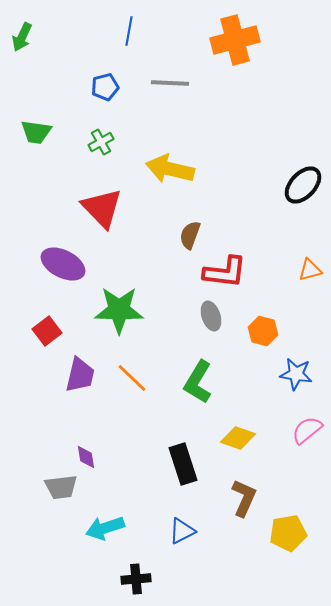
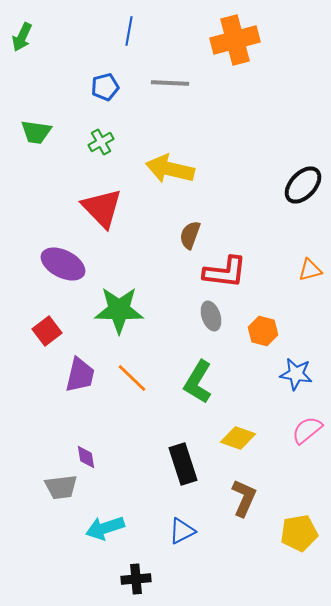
yellow pentagon: moved 11 px right
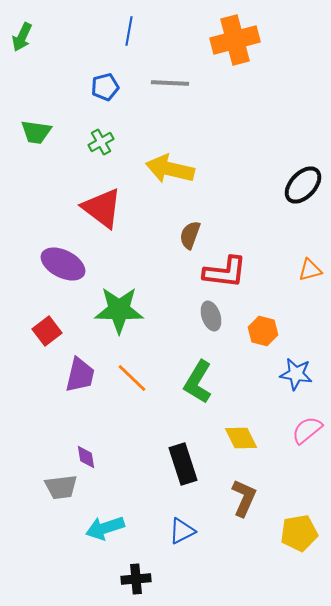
red triangle: rotated 9 degrees counterclockwise
yellow diamond: moved 3 px right; rotated 44 degrees clockwise
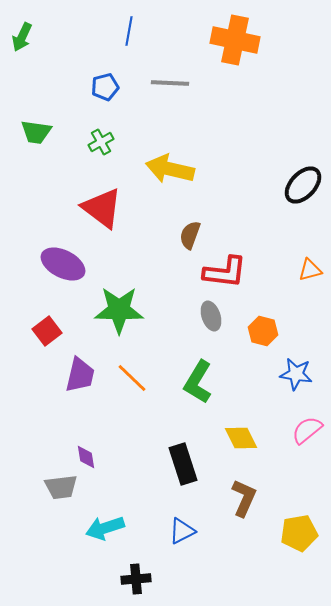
orange cross: rotated 27 degrees clockwise
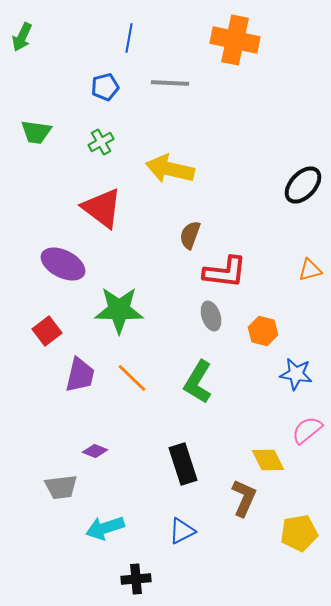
blue line: moved 7 px down
yellow diamond: moved 27 px right, 22 px down
purple diamond: moved 9 px right, 6 px up; rotated 60 degrees counterclockwise
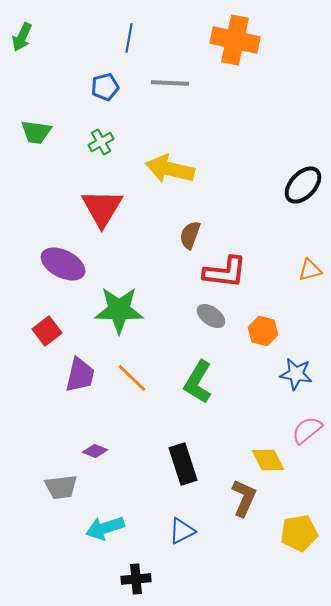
red triangle: rotated 24 degrees clockwise
gray ellipse: rotated 36 degrees counterclockwise
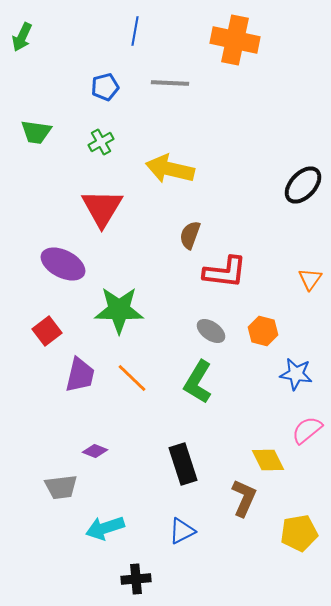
blue line: moved 6 px right, 7 px up
orange triangle: moved 9 px down; rotated 40 degrees counterclockwise
gray ellipse: moved 15 px down
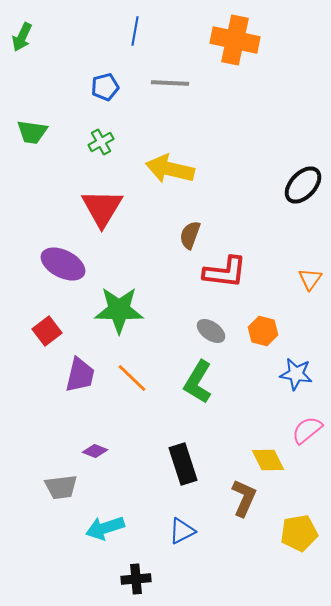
green trapezoid: moved 4 px left
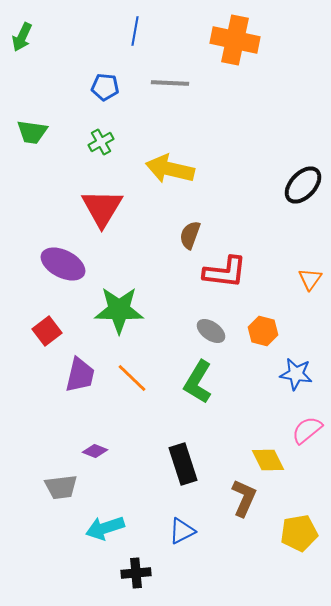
blue pentagon: rotated 20 degrees clockwise
black cross: moved 6 px up
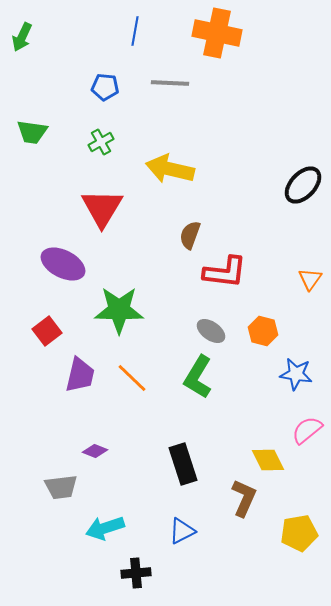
orange cross: moved 18 px left, 7 px up
green L-shape: moved 5 px up
